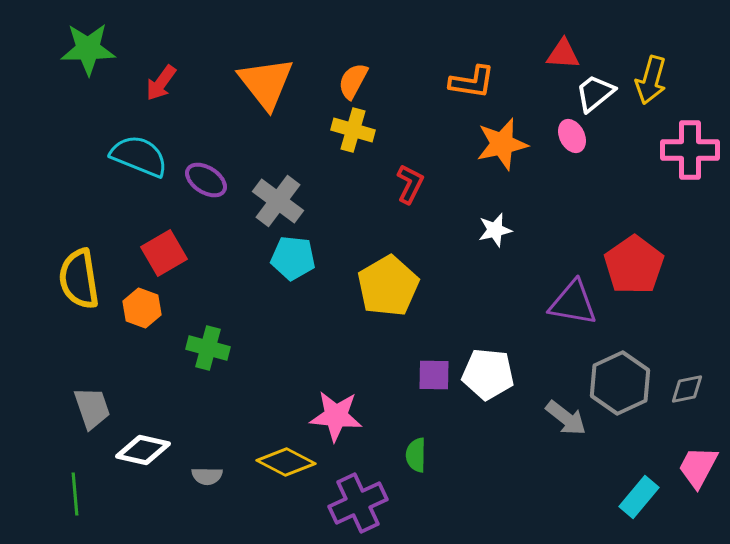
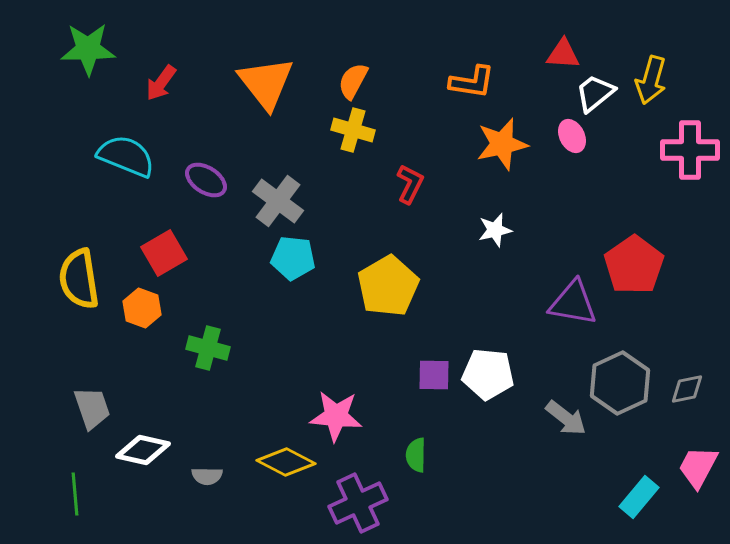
cyan semicircle: moved 13 px left
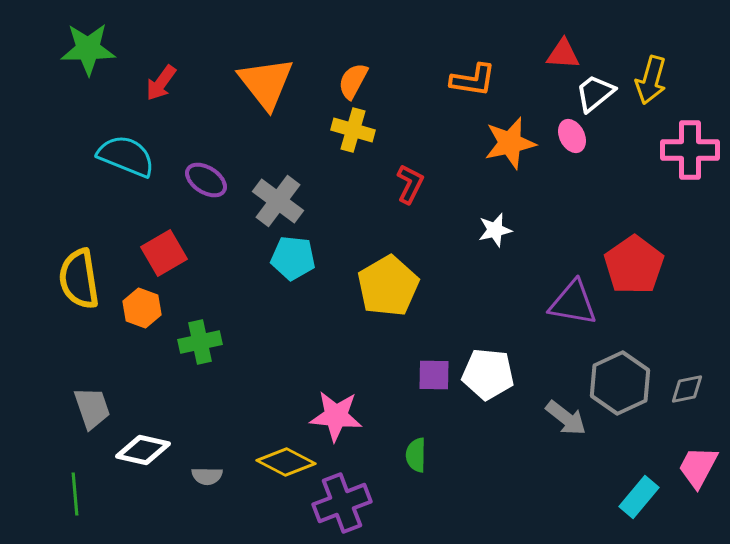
orange L-shape: moved 1 px right, 2 px up
orange star: moved 8 px right, 1 px up
green cross: moved 8 px left, 6 px up; rotated 27 degrees counterclockwise
purple cross: moved 16 px left; rotated 4 degrees clockwise
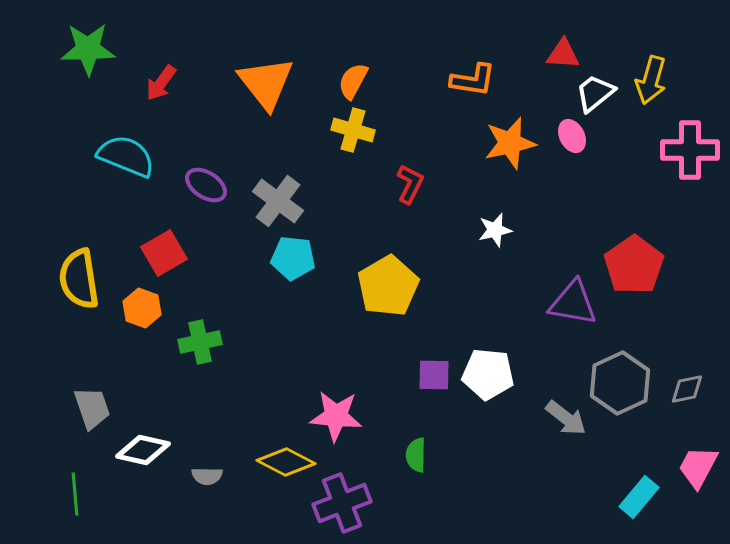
purple ellipse: moved 5 px down
